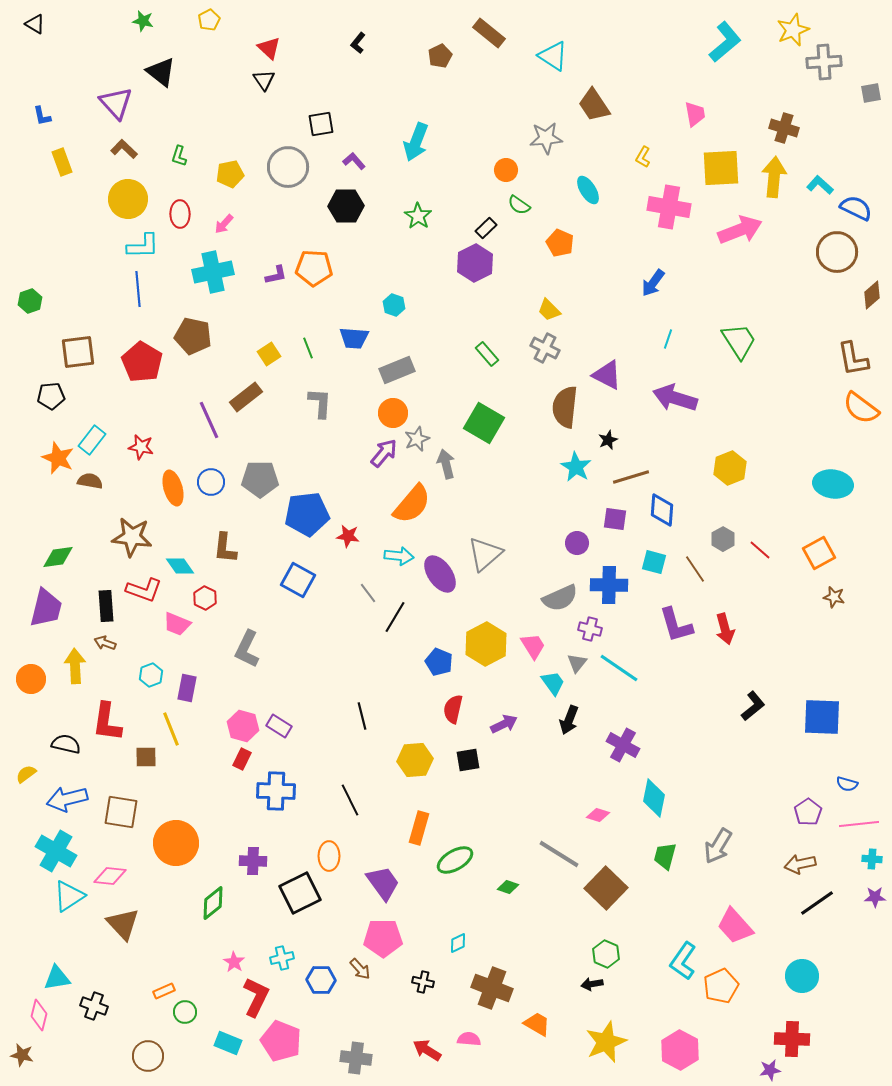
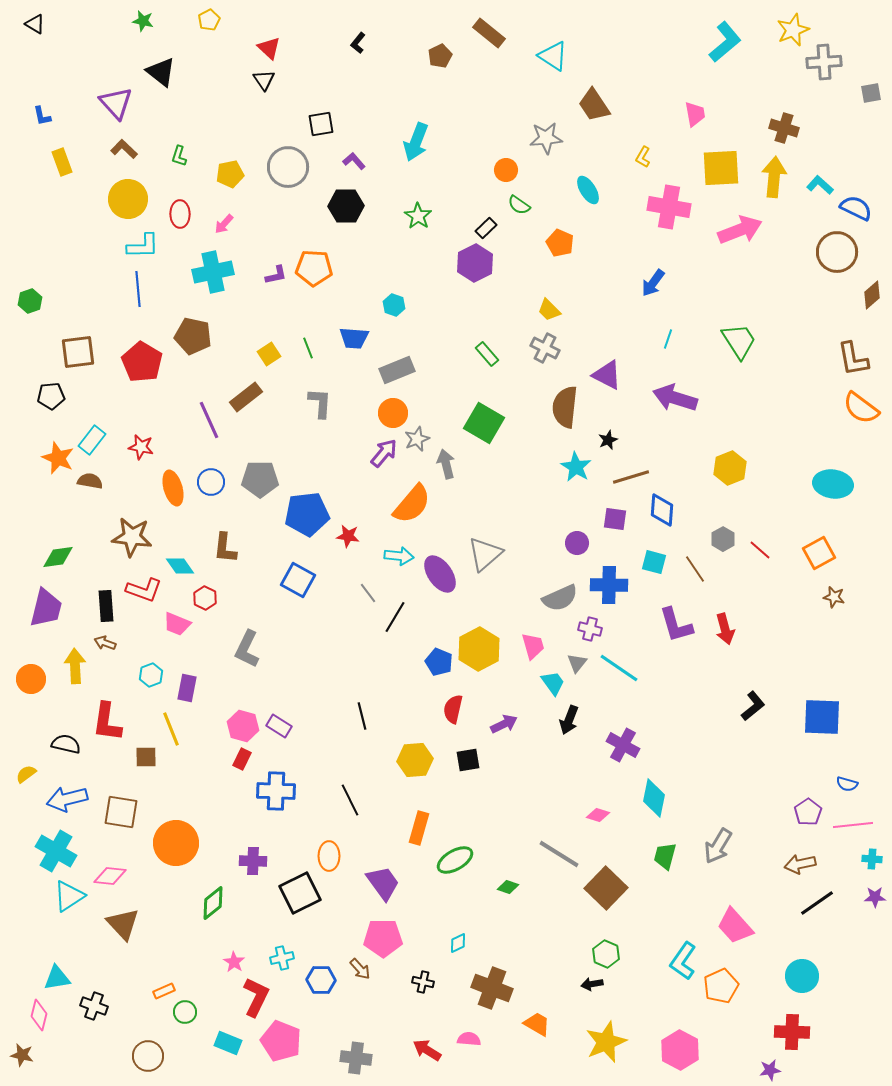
yellow hexagon at (486, 644): moved 7 px left, 5 px down
pink trapezoid at (533, 646): rotated 16 degrees clockwise
pink line at (859, 824): moved 6 px left, 1 px down
red cross at (792, 1039): moved 7 px up
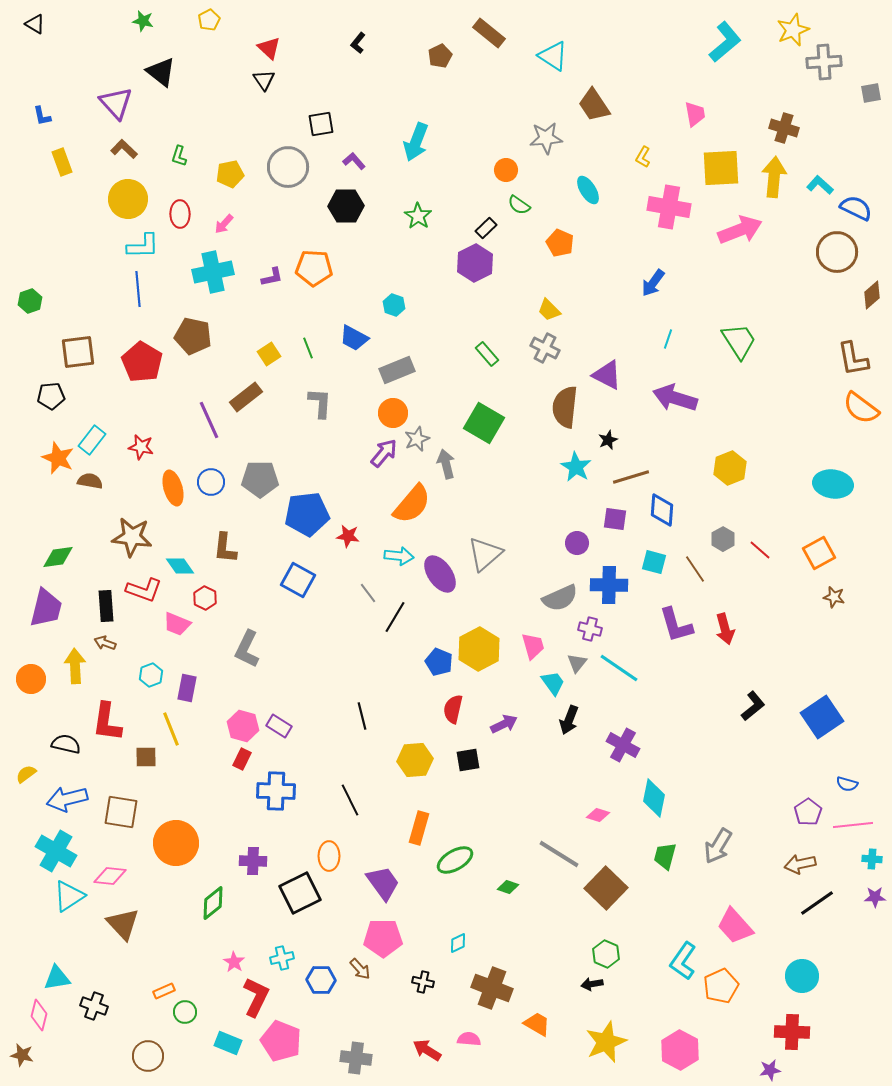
purple L-shape at (276, 275): moved 4 px left, 2 px down
blue trapezoid at (354, 338): rotated 24 degrees clockwise
blue square at (822, 717): rotated 36 degrees counterclockwise
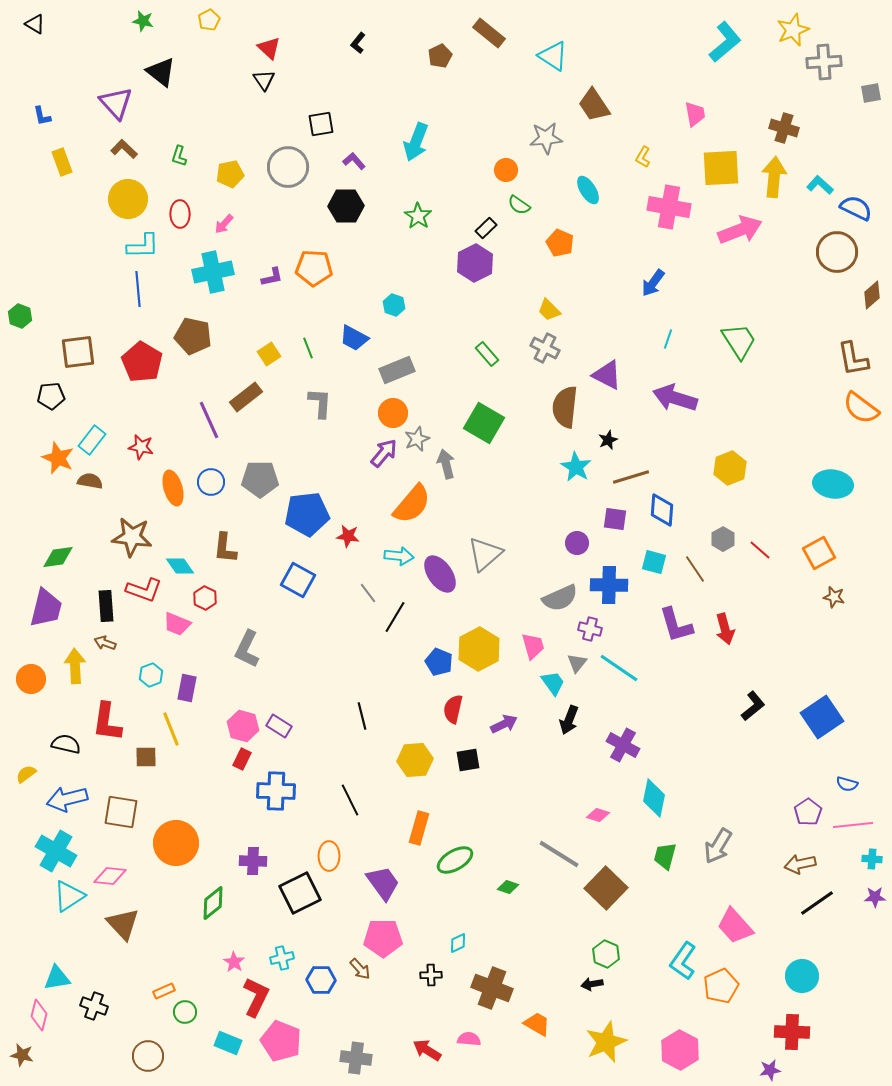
green hexagon at (30, 301): moved 10 px left, 15 px down; rotated 20 degrees counterclockwise
black cross at (423, 982): moved 8 px right, 7 px up; rotated 15 degrees counterclockwise
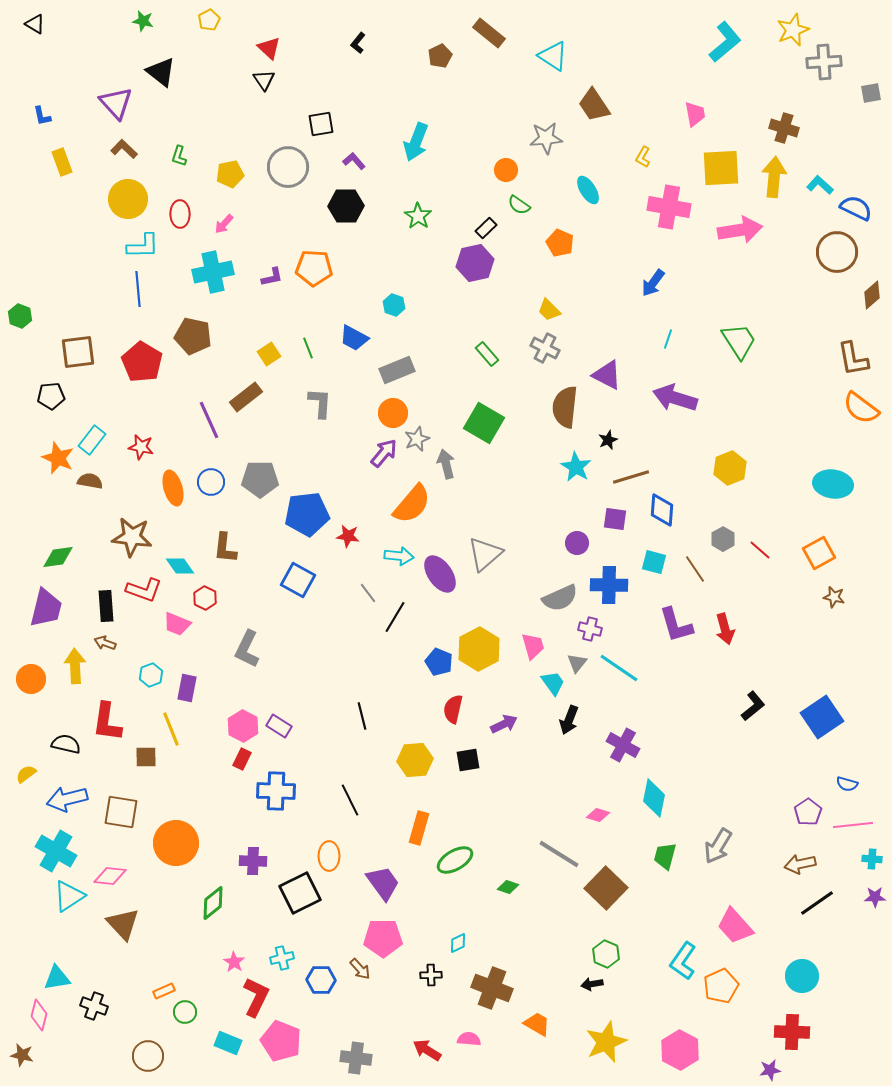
pink arrow at (740, 230): rotated 12 degrees clockwise
purple hexagon at (475, 263): rotated 15 degrees clockwise
pink hexagon at (243, 726): rotated 12 degrees clockwise
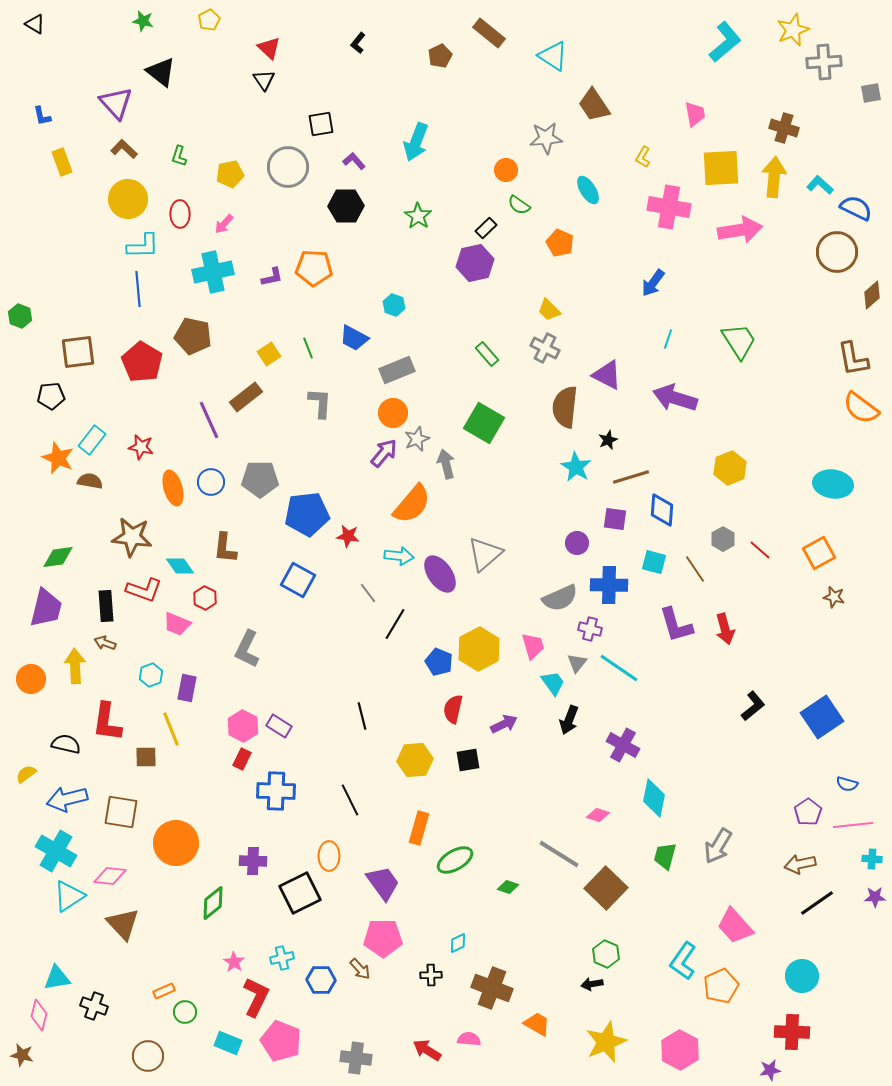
black line at (395, 617): moved 7 px down
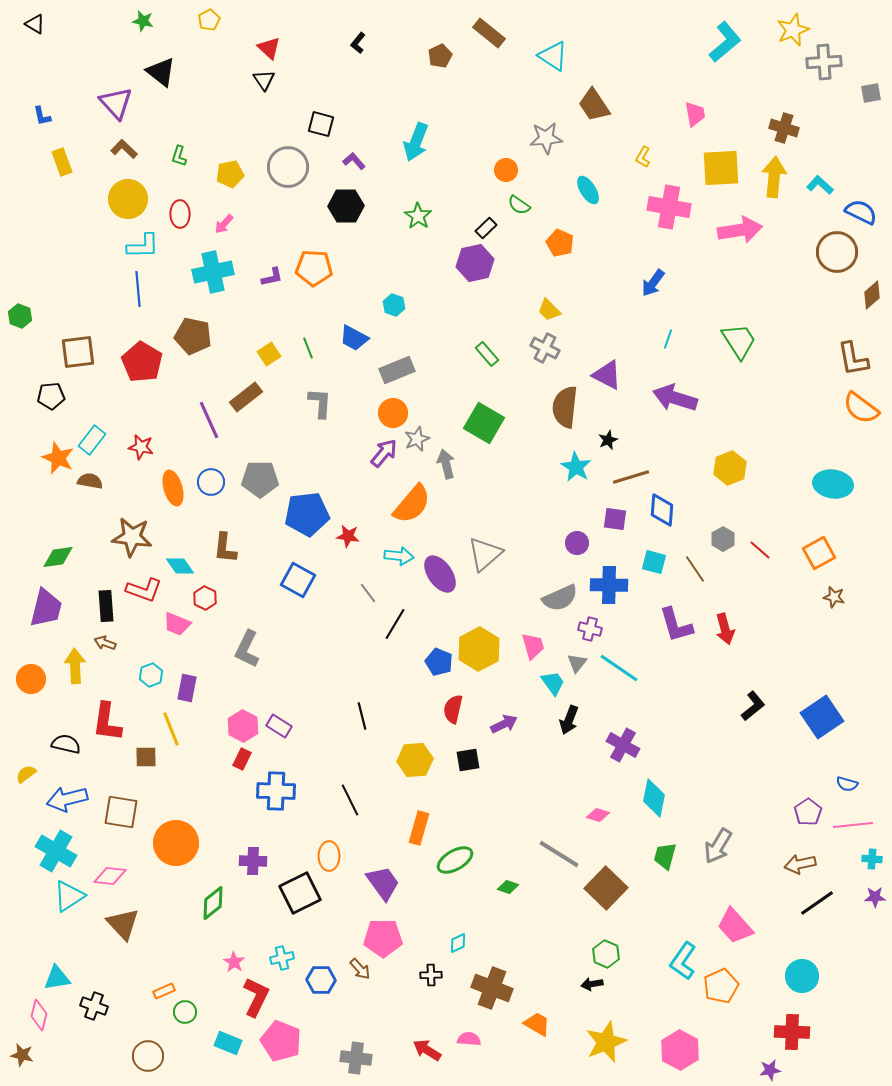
black square at (321, 124): rotated 24 degrees clockwise
blue semicircle at (856, 208): moved 5 px right, 4 px down
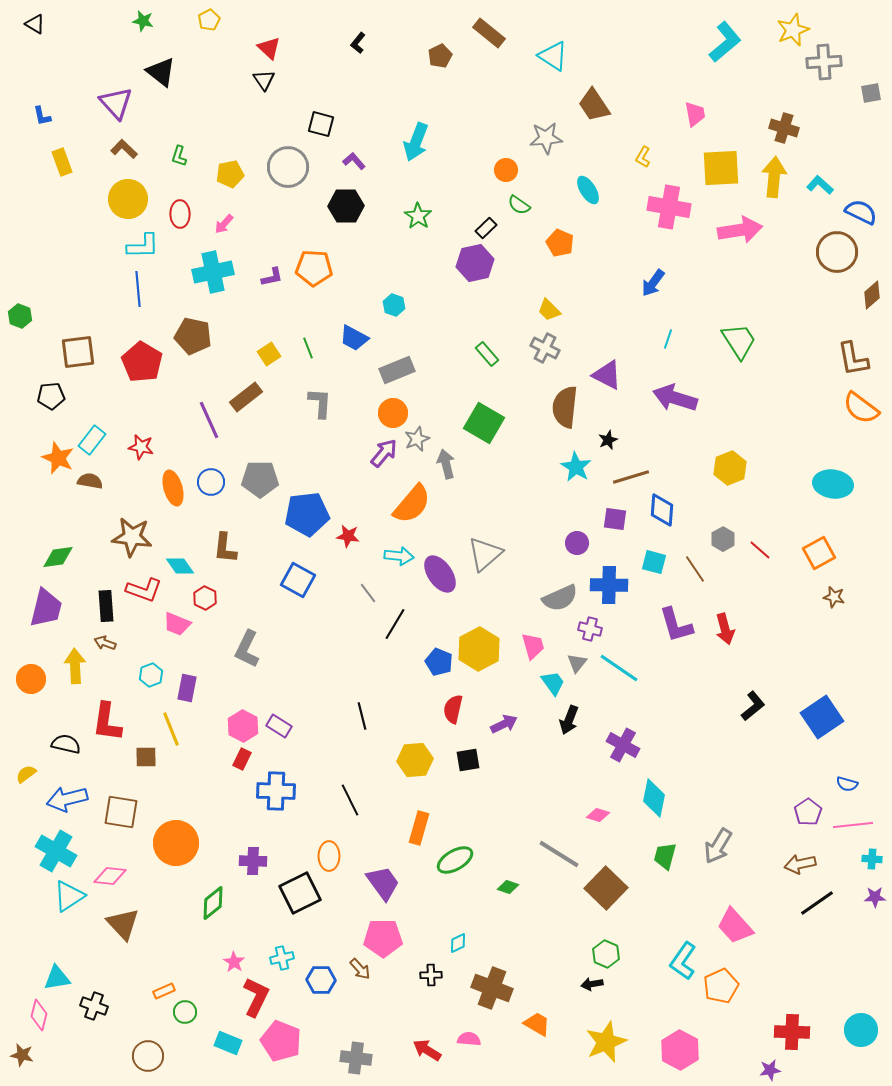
cyan circle at (802, 976): moved 59 px right, 54 px down
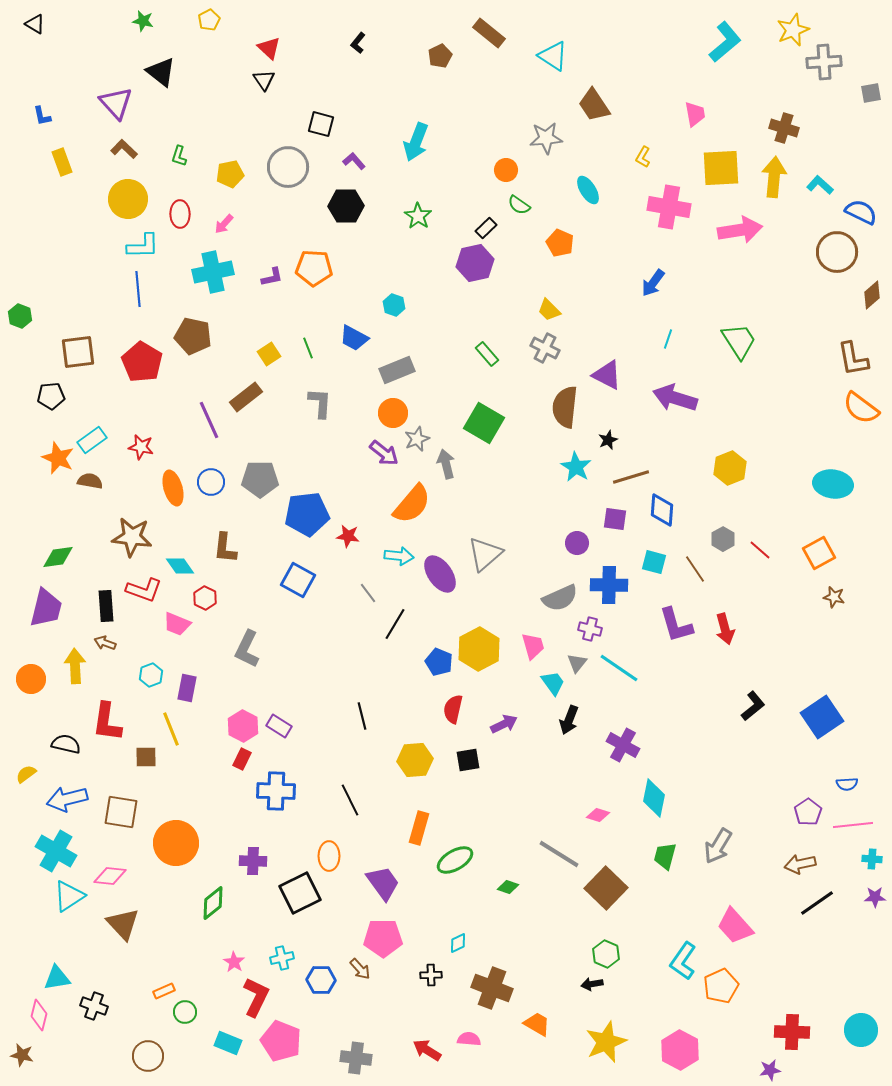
cyan rectangle at (92, 440): rotated 16 degrees clockwise
purple arrow at (384, 453): rotated 88 degrees clockwise
blue semicircle at (847, 784): rotated 20 degrees counterclockwise
